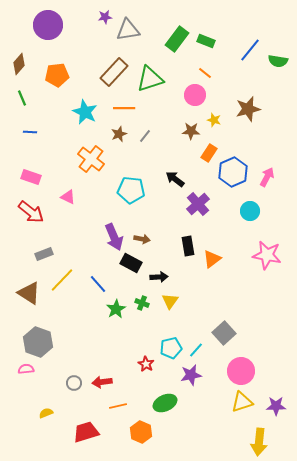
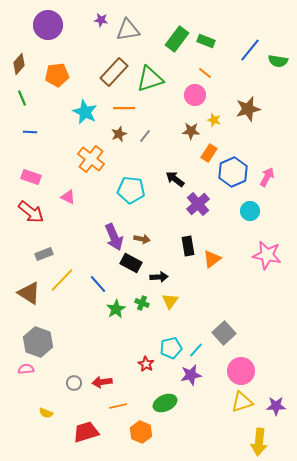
purple star at (105, 17): moved 4 px left, 3 px down; rotated 16 degrees clockwise
yellow semicircle at (46, 413): rotated 136 degrees counterclockwise
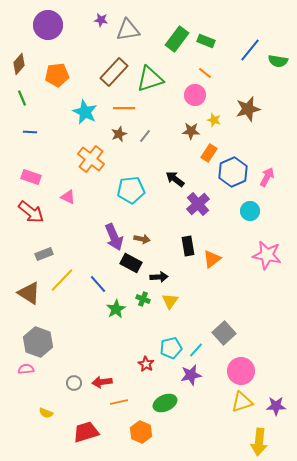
cyan pentagon at (131, 190): rotated 12 degrees counterclockwise
green cross at (142, 303): moved 1 px right, 4 px up
orange line at (118, 406): moved 1 px right, 4 px up
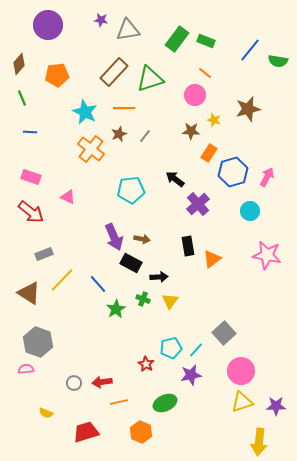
orange cross at (91, 159): moved 10 px up
blue hexagon at (233, 172): rotated 8 degrees clockwise
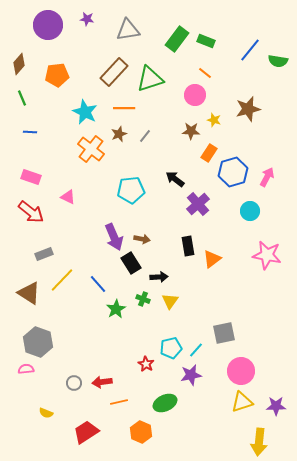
purple star at (101, 20): moved 14 px left, 1 px up
black rectangle at (131, 263): rotated 30 degrees clockwise
gray square at (224, 333): rotated 30 degrees clockwise
red trapezoid at (86, 432): rotated 16 degrees counterclockwise
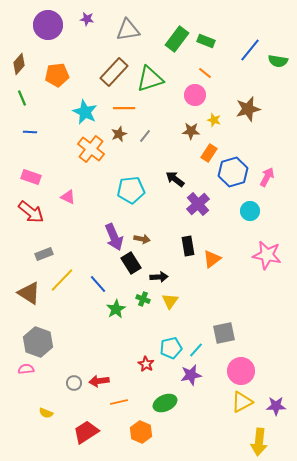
red arrow at (102, 382): moved 3 px left, 1 px up
yellow triangle at (242, 402): rotated 10 degrees counterclockwise
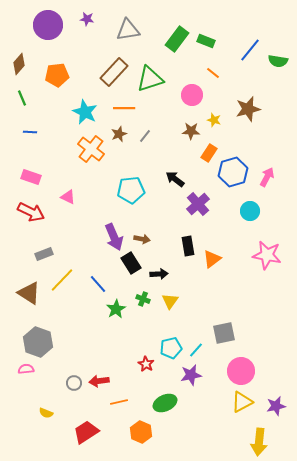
orange line at (205, 73): moved 8 px right
pink circle at (195, 95): moved 3 px left
red arrow at (31, 212): rotated 12 degrees counterclockwise
black arrow at (159, 277): moved 3 px up
purple star at (276, 406): rotated 12 degrees counterclockwise
